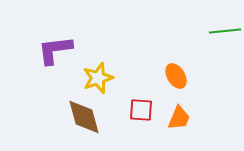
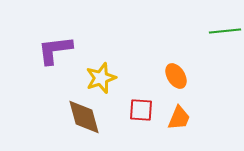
yellow star: moved 3 px right
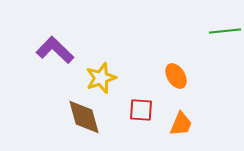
purple L-shape: rotated 51 degrees clockwise
orange trapezoid: moved 2 px right, 6 px down
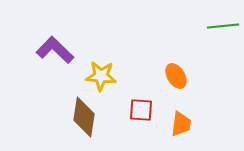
green line: moved 2 px left, 5 px up
yellow star: moved 2 px up; rotated 24 degrees clockwise
brown diamond: rotated 24 degrees clockwise
orange trapezoid: rotated 16 degrees counterclockwise
